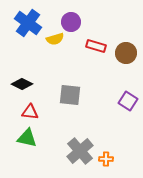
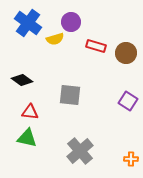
black diamond: moved 4 px up; rotated 10 degrees clockwise
orange cross: moved 25 px right
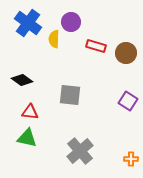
yellow semicircle: moved 1 px left; rotated 108 degrees clockwise
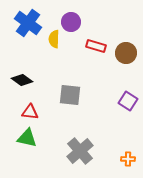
orange cross: moved 3 px left
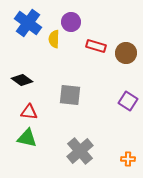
red triangle: moved 1 px left
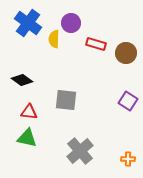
purple circle: moved 1 px down
red rectangle: moved 2 px up
gray square: moved 4 px left, 5 px down
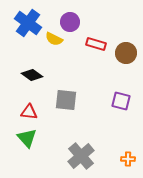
purple circle: moved 1 px left, 1 px up
yellow semicircle: rotated 66 degrees counterclockwise
black diamond: moved 10 px right, 5 px up
purple square: moved 7 px left; rotated 18 degrees counterclockwise
green triangle: rotated 35 degrees clockwise
gray cross: moved 1 px right, 5 px down
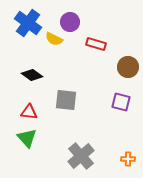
brown circle: moved 2 px right, 14 px down
purple square: moved 1 px down
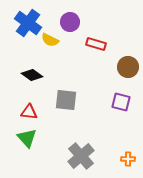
yellow semicircle: moved 4 px left, 1 px down
